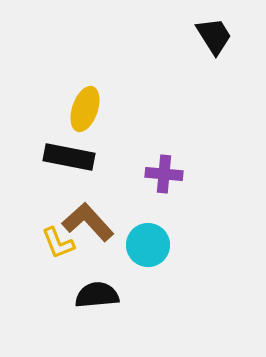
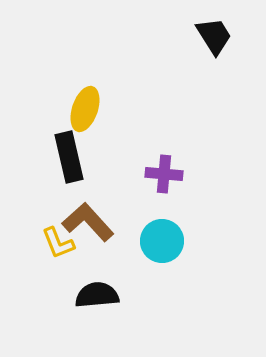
black rectangle: rotated 66 degrees clockwise
cyan circle: moved 14 px right, 4 px up
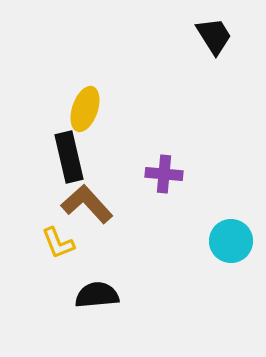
brown L-shape: moved 1 px left, 18 px up
cyan circle: moved 69 px right
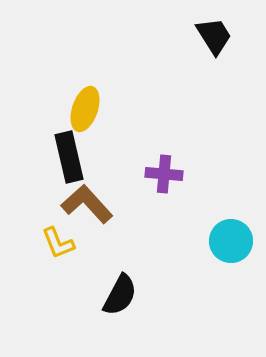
black semicircle: moved 23 px right; rotated 123 degrees clockwise
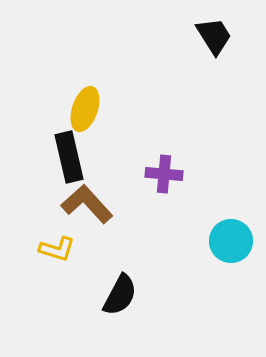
yellow L-shape: moved 1 px left, 6 px down; rotated 51 degrees counterclockwise
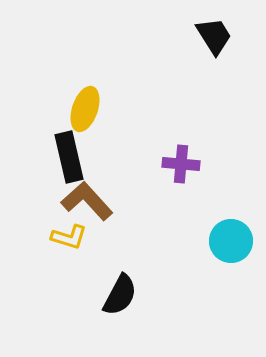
purple cross: moved 17 px right, 10 px up
brown L-shape: moved 3 px up
yellow L-shape: moved 12 px right, 12 px up
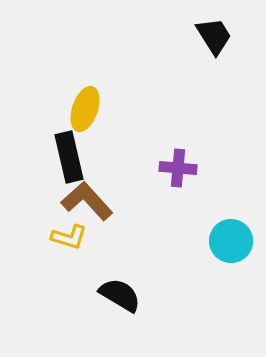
purple cross: moved 3 px left, 4 px down
black semicircle: rotated 87 degrees counterclockwise
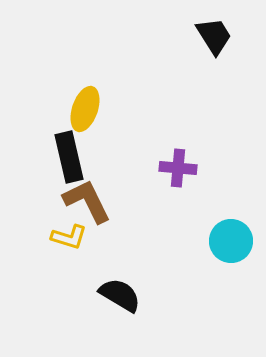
brown L-shape: rotated 16 degrees clockwise
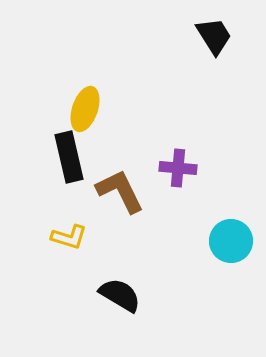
brown L-shape: moved 33 px right, 10 px up
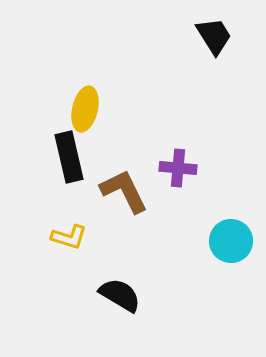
yellow ellipse: rotated 6 degrees counterclockwise
brown L-shape: moved 4 px right
